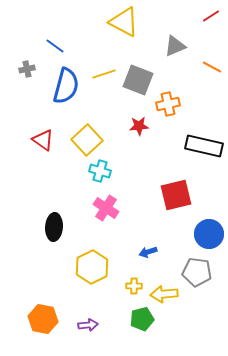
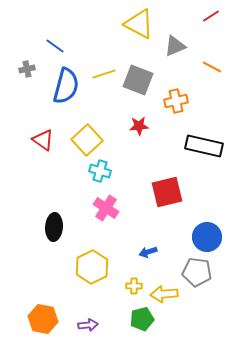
yellow triangle: moved 15 px right, 2 px down
orange cross: moved 8 px right, 3 px up
red square: moved 9 px left, 3 px up
blue circle: moved 2 px left, 3 px down
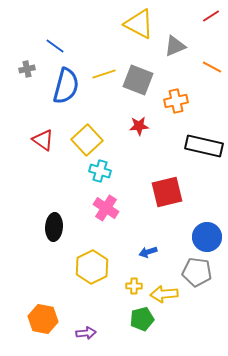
purple arrow: moved 2 px left, 8 px down
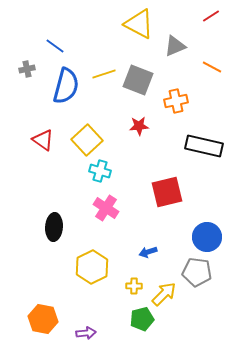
yellow arrow: rotated 140 degrees clockwise
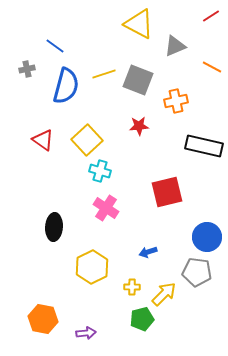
yellow cross: moved 2 px left, 1 px down
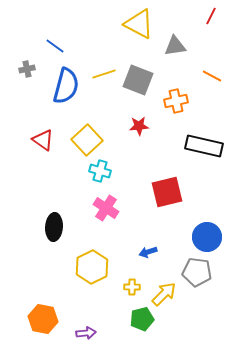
red line: rotated 30 degrees counterclockwise
gray triangle: rotated 15 degrees clockwise
orange line: moved 9 px down
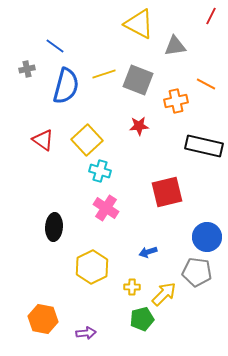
orange line: moved 6 px left, 8 px down
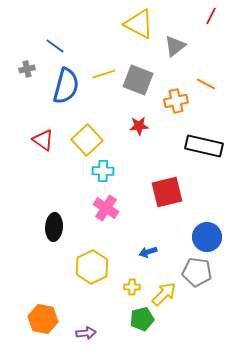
gray triangle: rotated 30 degrees counterclockwise
cyan cross: moved 3 px right; rotated 15 degrees counterclockwise
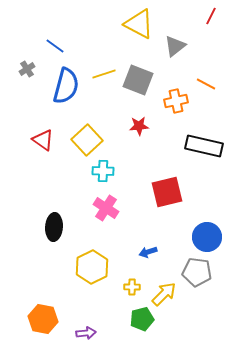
gray cross: rotated 21 degrees counterclockwise
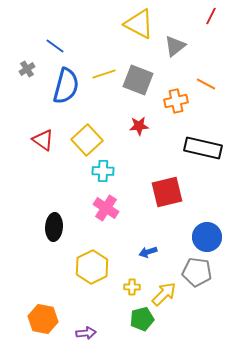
black rectangle: moved 1 px left, 2 px down
